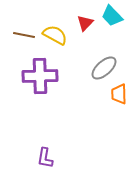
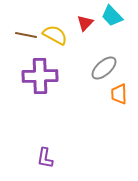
brown line: moved 2 px right
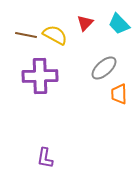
cyan trapezoid: moved 7 px right, 8 px down
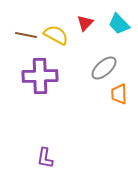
yellow semicircle: moved 1 px right
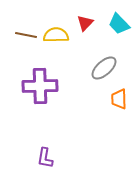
yellow semicircle: rotated 30 degrees counterclockwise
purple cross: moved 10 px down
orange trapezoid: moved 5 px down
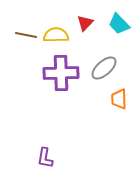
purple cross: moved 21 px right, 13 px up
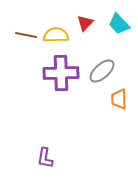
gray ellipse: moved 2 px left, 3 px down
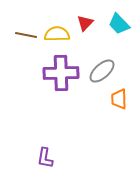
yellow semicircle: moved 1 px right, 1 px up
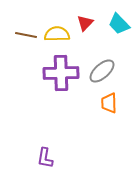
orange trapezoid: moved 10 px left, 4 px down
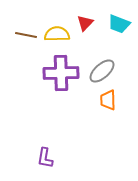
cyan trapezoid: rotated 25 degrees counterclockwise
orange trapezoid: moved 1 px left, 3 px up
